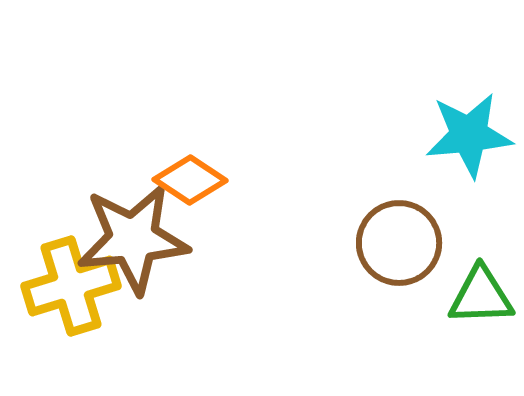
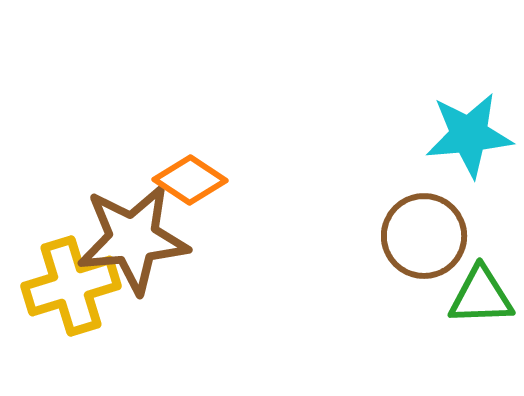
brown circle: moved 25 px right, 7 px up
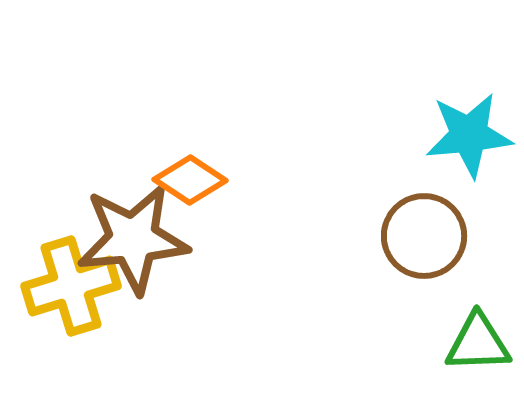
green triangle: moved 3 px left, 47 px down
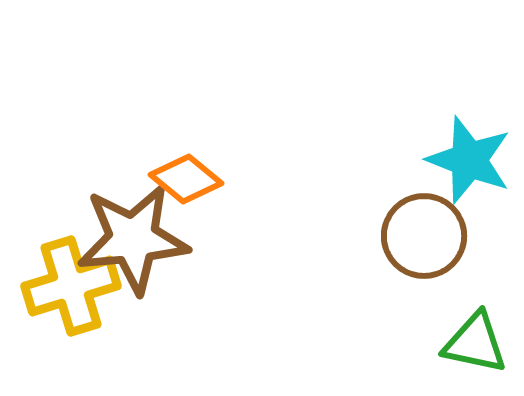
cyan star: moved 25 px down; rotated 26 degrees clockwise
orange diamond: moved 4 px left, 1 px up; rotated 6 degrees clockwise
green triangle: moved 3 px left; rotated 14 degrees clockwise
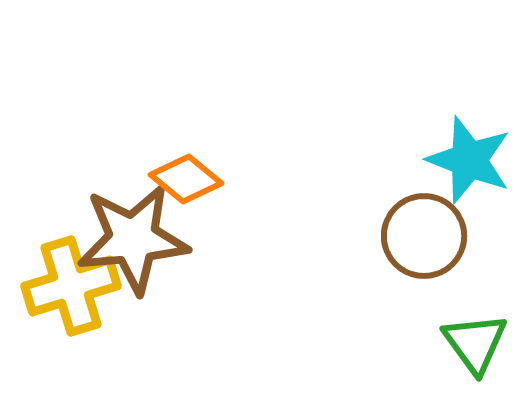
green triangle: rotated 42 degrees clockwise
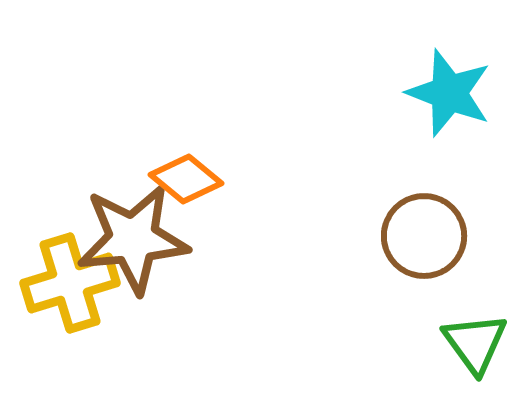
cyan star: moved 20 px left, 67 px up
yellow cross: moved 1 px left, 3 px up
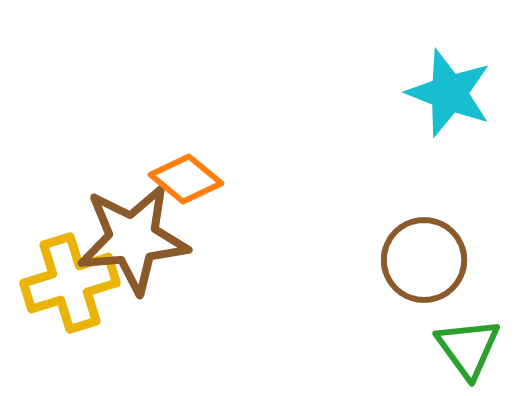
brown circle: moved 24 px down
green triangle: moved 7 px left, 5 px down
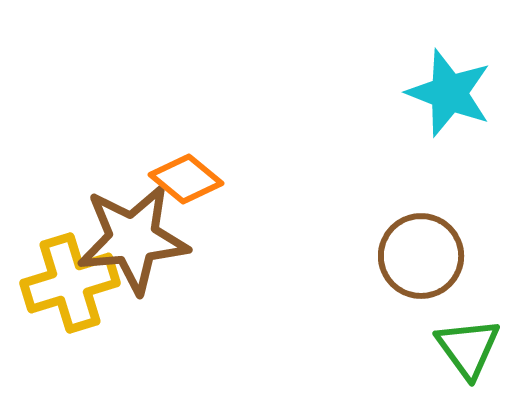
brown circle: moved 3 px left, 4 px up
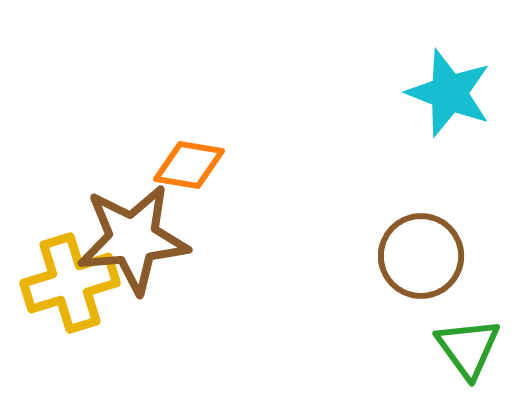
orange diamond: moved 3 px right, 14 px up; rotated 30 degrees counterclockwise
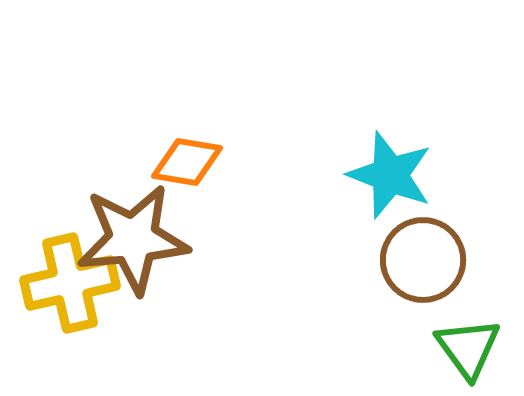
cyan star: moved 59 px left, 82 px down
orange diamond: moved 2 px left, 3 px up
brown circle: moved 2 px right, 4 px down
yellow cross: rotated 4 degrees clockwise
